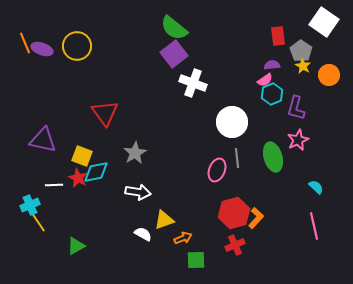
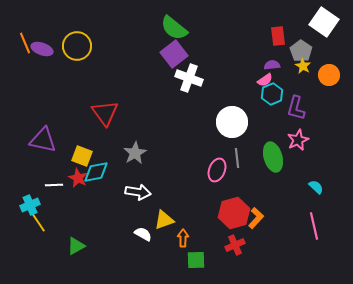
white cross: moved 4 px left, 5 px up
orange arrow: rotated 66 degrees counterclockwise
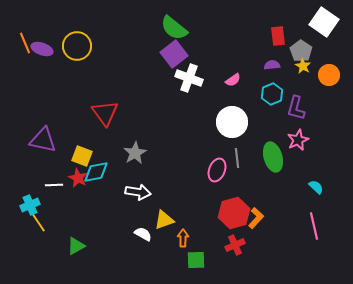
pink semicircle: moved 32 px left
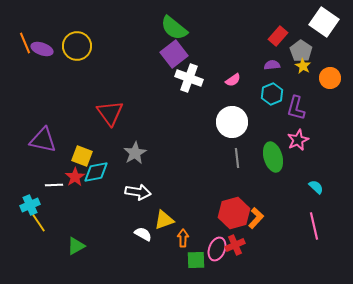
red rectangle: rotated 48 degrees clockwise
orange circle: moved 1 px right, 3 px down
red triangle: moved 5 px right
pink ellipse: moved 79 px down
red star: moved 3 px left, 1 px up; rotated 12 degrees clockwise
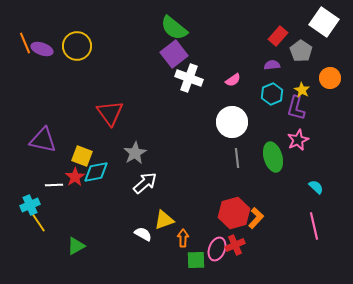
yellow star: moved 1 px left, 24 px down
white arrow: moved 7 px right, 9 px up; rotated 50 degrees counterclockwise
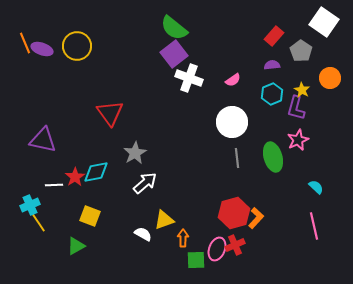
red rectangle: moved 4 px left
yellow square: moved 8 px right, 60 px down
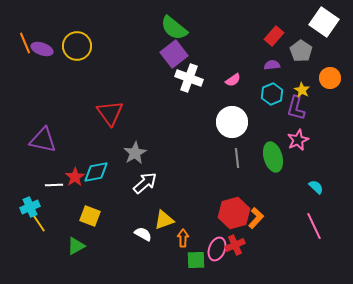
cyan cross: moved 2 px down
pink line: rotated 12 degrees counterclockwise
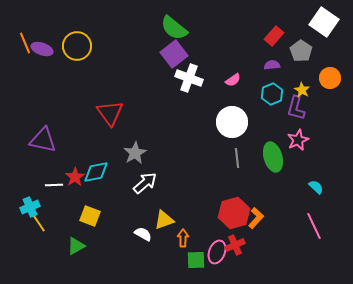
pink ellipse: moved 3 px down
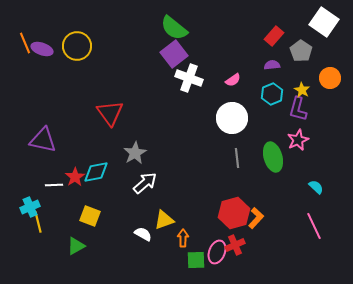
purple L-shape: moved 2 px right, 1 px down
white circle: moved 4 px up
yellow line: rotated 20 degrees clockwise
